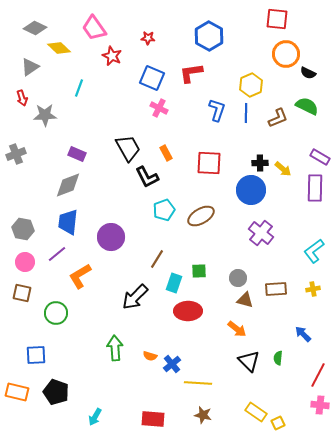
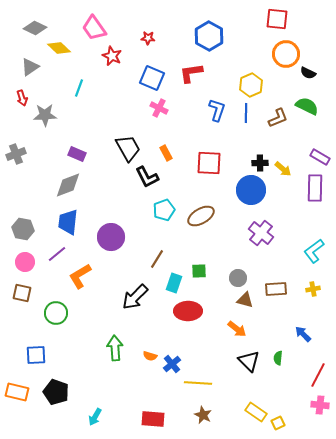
brown star at (203, 415): rotated 12 degrees clockwise
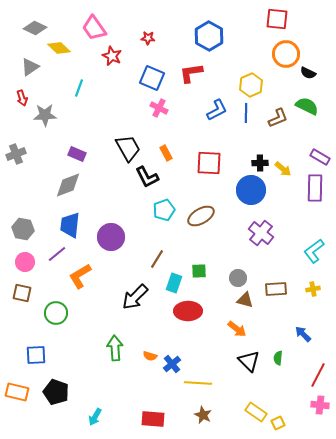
blue L-shape at (217, 110): rotated 45 degrees clockwise
blue trapezoid at (68, 222): moved 2 px right, 3 px down
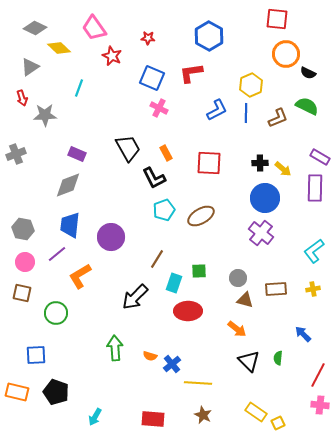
black L-shape at (147, 177): moved 7 px right, 1 px down
blue circle at (251, 190): moved 14 px right, 8 px down
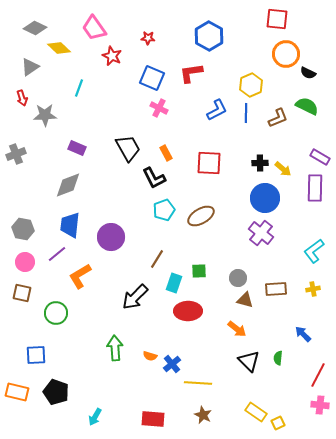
purple rectangle at (77, 154): moved 6 px up
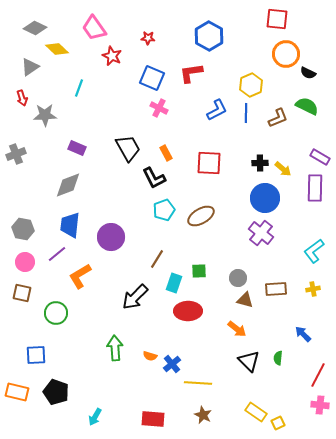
yellow diamond at (59, 48): moved 2 px left, 1 px down
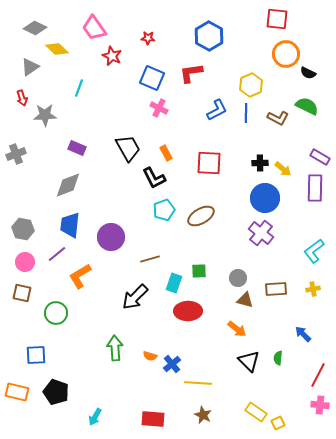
brown L-shape at (278, 118): rotated 50 degrees clockwise
brown line at (157, 259): moved 7 px left; rotated 42 degrees clockwise
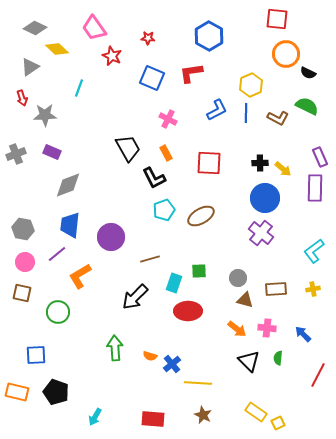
pink cross at (159, 108): moved 9 px right, 11 px down
purple rectangle at (77, 148): moved 25 px left, 4 px down
purple rectangle at (320, 157): rotated 36 degrees clockwise
green circle at (56, 313): moved 2 px right, 1 px up
pink cross at (320, 405): moved 53 px left, 77 px up
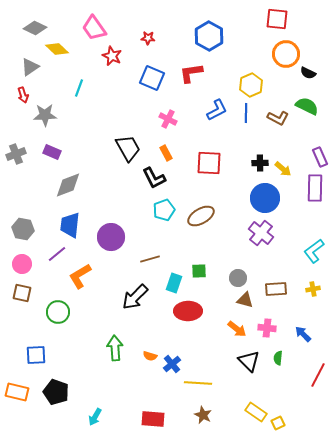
red arrow at (22, 98): moved 1 px right, 3 px up
pink circle at (25, 262): moved 3 px left, 2 px down
